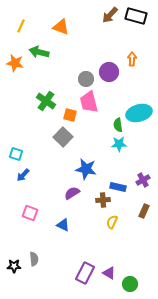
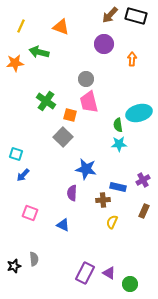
orange star: rotated 18 degrees counterclockwise
purple circle: moved 5 px left, 28 px up
purple semicircle: rotated 56 degrees counterclockwise
black star: rotated 16 degrees counterclockwise
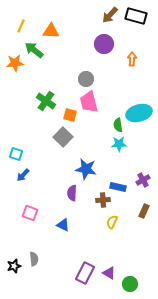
orange triangle: moved 10 px left, 4 px down; rotated 18 degrees counterclockwise
green arrow: moved 5 px left, 2 px up; rotated 24 degrees clockwise
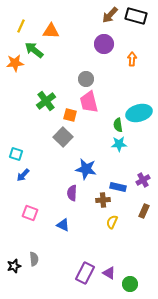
green cross: rotated 18 degrees clockwise
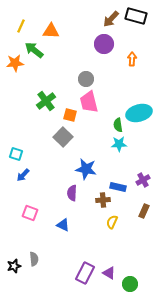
brown arrow: moved 1 px right, 4 px down
